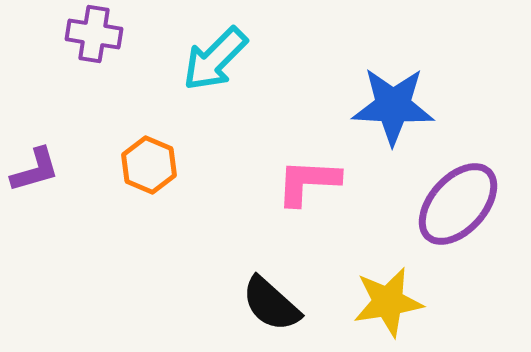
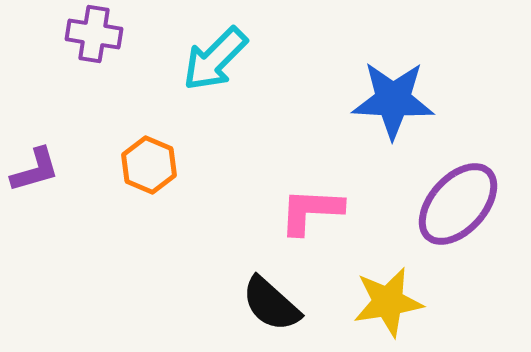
blue star: moved 6 px up
pink L-shape: moved 3 px right, 29 px down
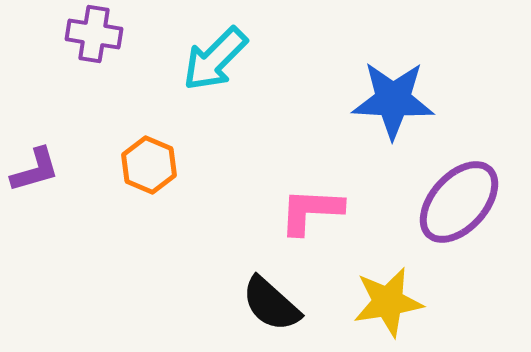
purple ellipse: moved 1 px right, 2 px up
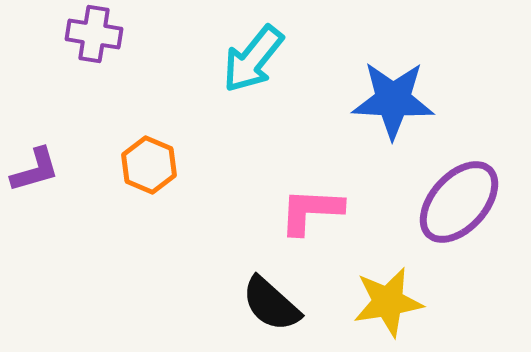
cyan arrow: moved 38 px right; rotated 6 degrees counterclockwise
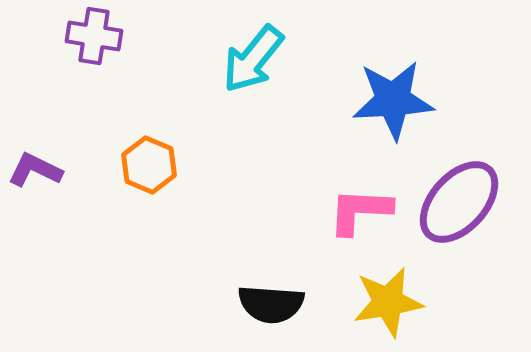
purple cross: moved 2 px down
blue star: rotated 6 degrees counterclockwise
purple L-shape: rotated 138 degrees counterclockwise
pink L-shape: moved 49 px right
black semicircle: rotated 38 degrees counterclockwise
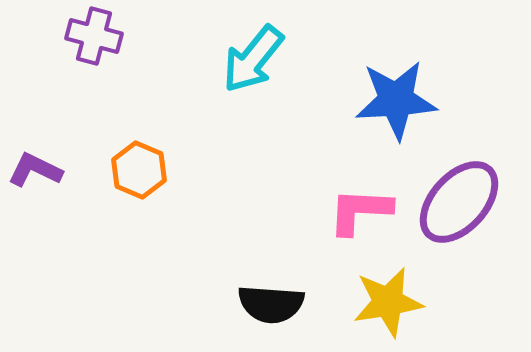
purple cross: rotated 6 degrees clockwise
blue star: moved 3 px right
orange hexagon: moved 10 px left, 5 px down
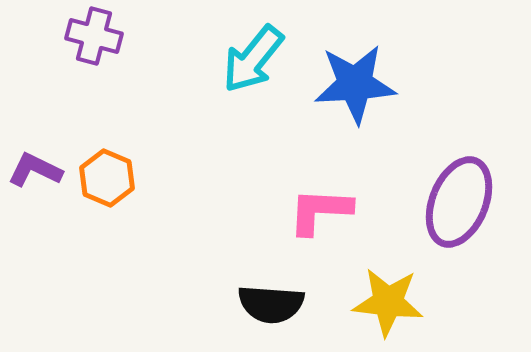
blue star: moved 41 px left, 16 px up
orange hexagon: moved 32 px left, 8 px down
purple ellipse: rotated 20 degrees counterclockwise
pink L-shape: moved 40 px left
yellow star: rotated 16 degrees clockwise
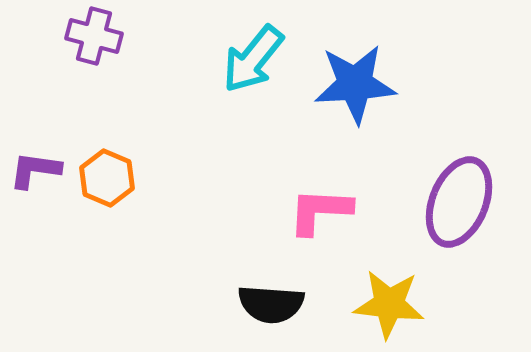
purple L-shape: rotated 18 degrees counterclockwise
yellow star: moved 1 px right, 2 px down
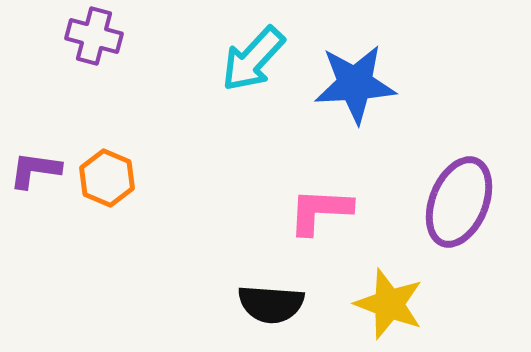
cyan arrow: rotated 4 degrees clockwise
yellow star: rotated 14 degrees clockwise
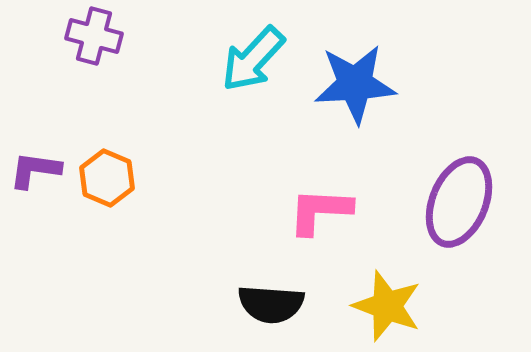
yellow star: moved 2 px left, 2 px down
